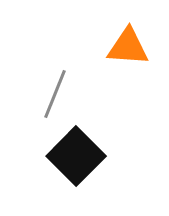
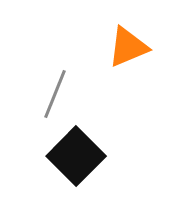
orange triangle: rotated 27 degrees counterclockwise
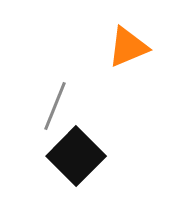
gray line: moved 12 px down
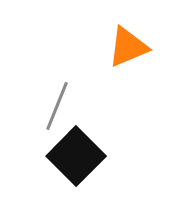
gray line: moved 2 px right
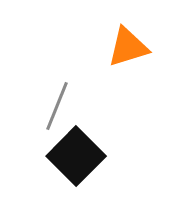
orange triangle: rotated 6 degrees clockwise
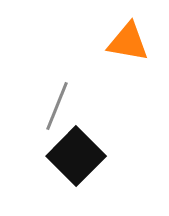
orange triangle: moved 5 px up; rotated 27 degrees clockwise
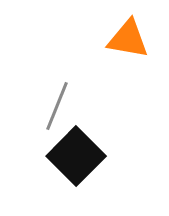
orange triangle: moved 3 px up
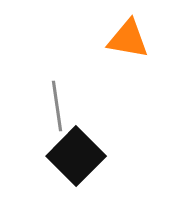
gray line: rotated 30 degrees counterclockwise
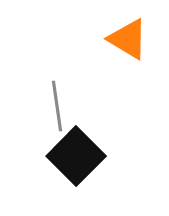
orange triangle: rotated 21 degrees clockwise
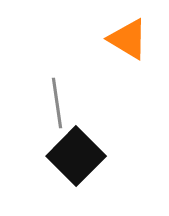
gray line: moved 3 px up
